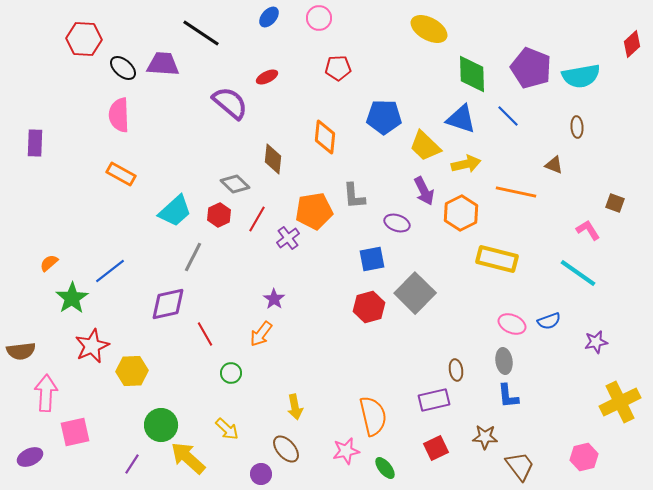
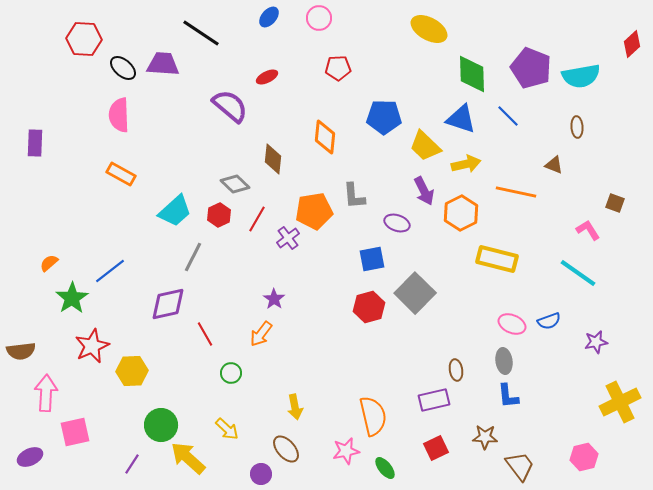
purple semicircle at (230, 103): moved 3 px down
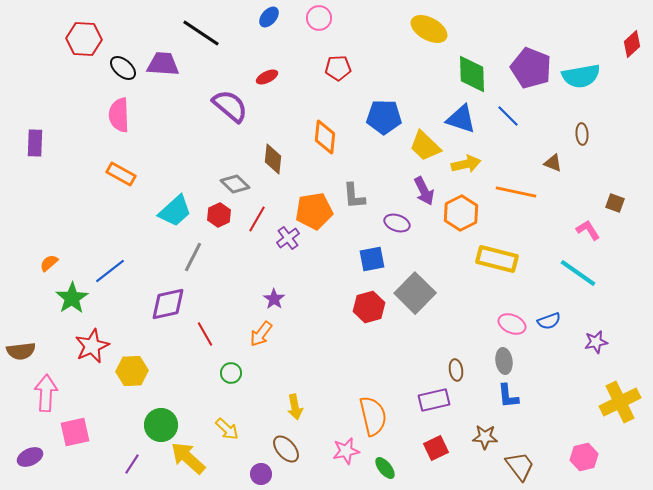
brown ellipse at (577, 127): moved 5 px right, 7 px down
brown triangle at (554, 165): moved 1 px left, 2 px up
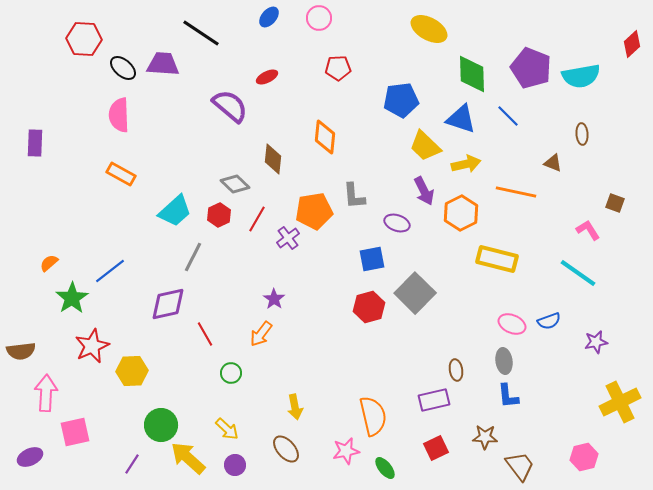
blue pentagon at (384, 117): moved 17 px right, 17 px up; rotated 8 degrees counterclockwise
purple circle at (261, 474): moved 26 px left, 9 px up
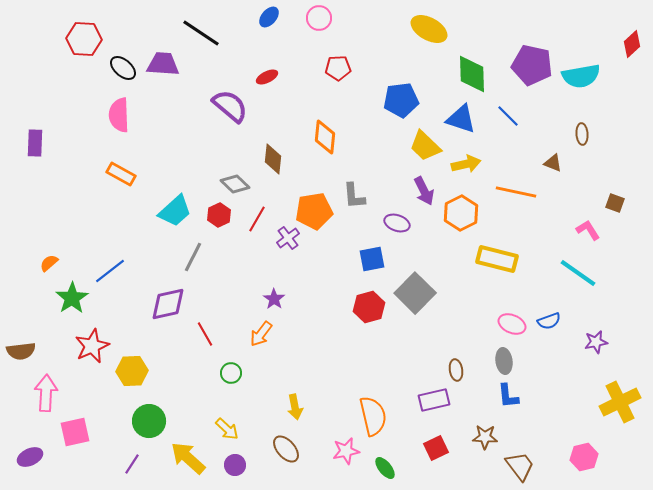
purple pentagon at (531, 68): moved 1 px right, 3 px up; rotated 9 degrees counterclockwise
green circle at (161, 425): moved 12 px left, 4 px up
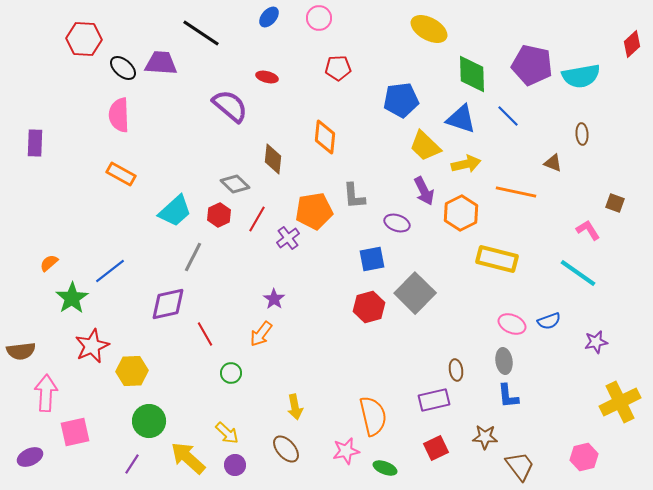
purple trapezoid at (163, 64): moved 2 px left, 1 px up
red ellipse at (267, 77): rotated 40 degrees clockwise
yellow arrow at (227, 429): moved 4 px down
green ellipse at (385, 468): rotated 30 degrees counterclockwise
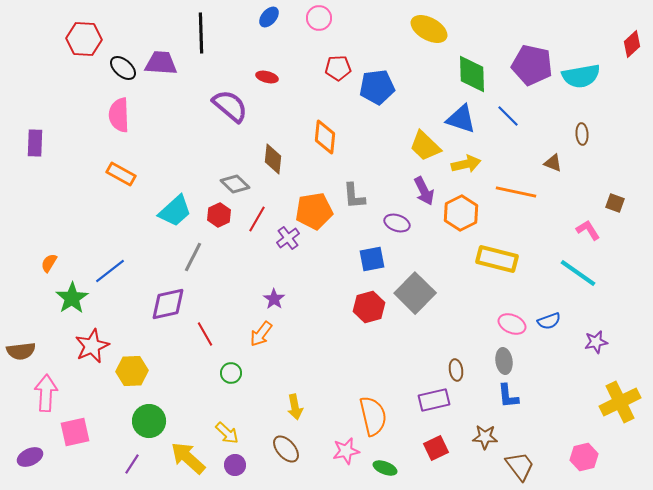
black line at (201, 33): rotated 54 degrees clockwise
blue pentagon at (401, 100): moved 24 px left, 13 px up
orange semicircle at (49, 263): rotated 18 degrees counterclockwise
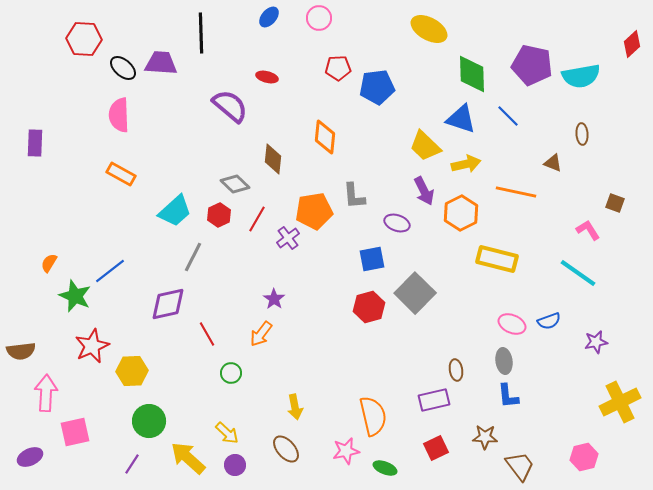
green star at (72, 298): moved 3 px right, 2 px up; rotated 16 degrees counterclockwise
red line at (205, 334): moved 2 px right
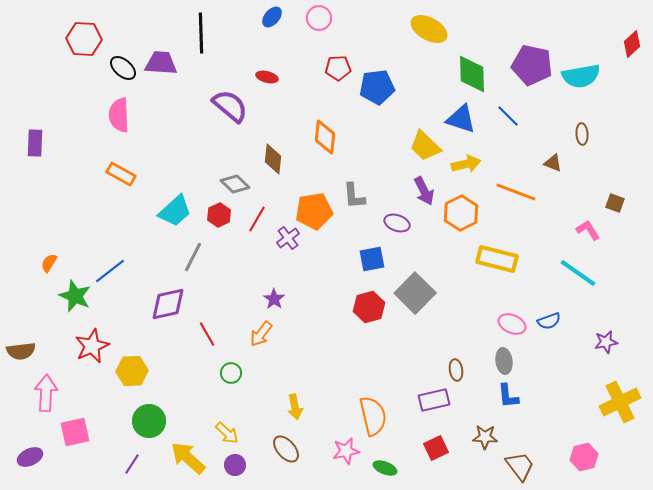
blue ellipse at (269, 17): moved 3 px right
orange line at (516, 192): rotated 9 degrees clockwise
purple star at (596, 342): moved 10 px right
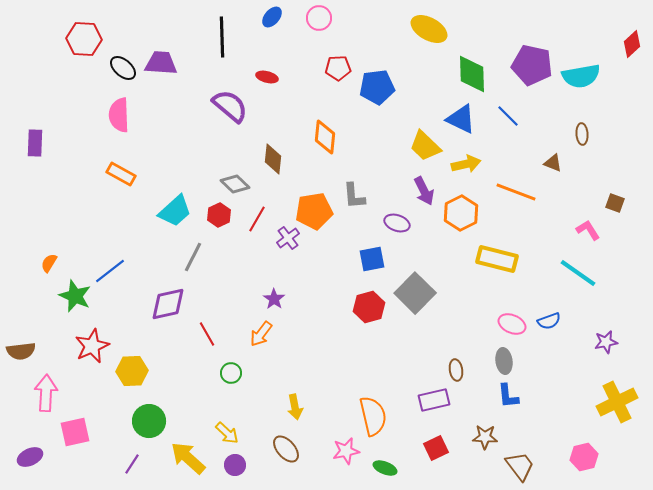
black line at (201, 33): moved 21 px right, 4 px down
blue triangle at (461, 119): rotated 8 degrees clockwise
yellow cross at (620, 402): moved 3 px left
